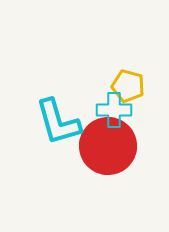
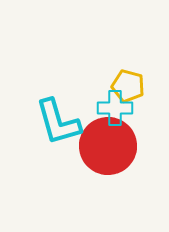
cyan cross: moved 1 px right, 2 px up
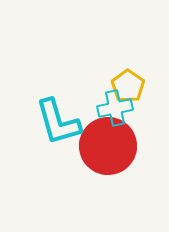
yellow pentagon: rotated 20 degrees clockwise
cyan cross: rotated 12 degrees counterclockwise
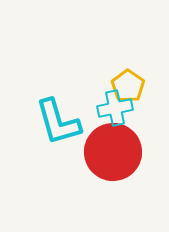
red circle: moved 5 px right, 6 px down
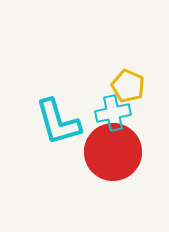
yellow pentagon: rotated 12 degrees counterclockwise
cyan cross: moved 2 px left, 5 px down
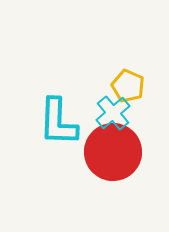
cyan cross: rotated 28 degrees counterclockwise
cyan L-shape: rotated 18 degrees clockwise
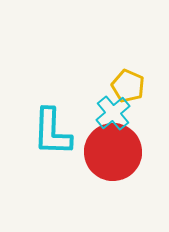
cyan L-shape: moved 6 px left, 10 px down
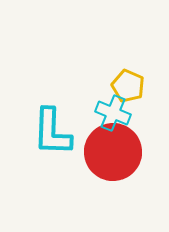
cyan cross: rotated 28 degrees counterclockwise
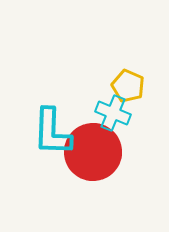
red circle: moved 20 px left
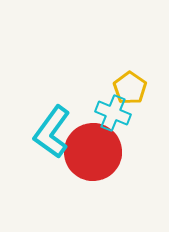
yellow pentagon: moved 2 px right, 2 px down; rotated 12 degrees clockwise
cyan L-shape: rotated 34 degrees clockwise
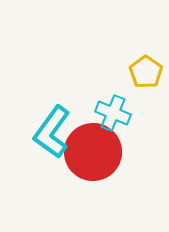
yellow pentagon: moved 16 px right, 16 px up
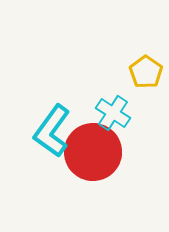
cyan cross: rotated 12 degrees clockwise
cyan L-shape: moved 1 px up
